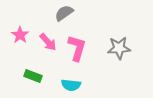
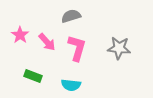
gray semicircle: moved 7 px right, 3 px down; rotated 18 degrees clockwise
pink arrow: moved 1 px left
gray star: rotated 10 degrees clockwise
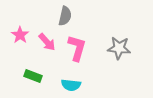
gray semicircle: moved 6 px left; rotated 120 degrees clockwise
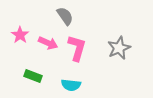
gray semicircle: rotated 48 degrees counterclockwise
pink arrow: moved 1 px right, 1 px down; rotated 24 degrees counterclockwise
gray star: rotated 30 degrees counterclockwise
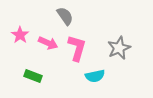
cyan semicircle: moved 24 px right, 9 px up; rotated 18 degrees counterclockwise
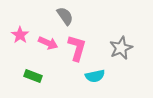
gray star: moved 2 px right
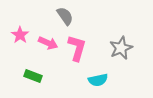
cyan semicircle: moved 3 px right, 4 px down
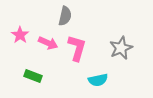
gray semicircle: rotated 48 degrees clockwise
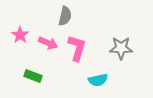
gray star: rotated 25 degrees clockwise
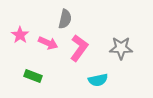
gray semicircle: moved 3 px down
pink L-shape: moved 2 px right; rotated 20 degrees clockwise
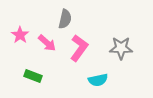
pink arrow: moved 1 px left; rotated 18 degrees clockwise
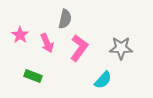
pink arrow: rotated 24 degrees clockwise
cyan semicircle: moved 5 px right; rotated 36 degrees counterclockwise
